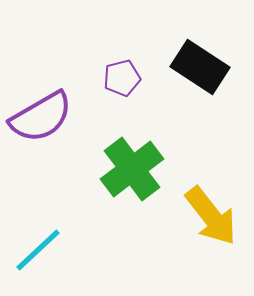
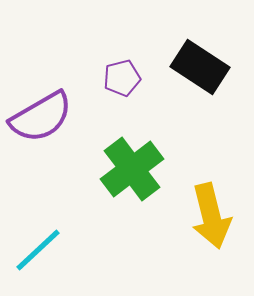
yellow arrow: rotated 24 degrees clockwise
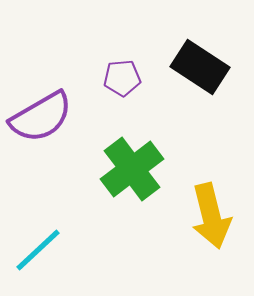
purple pentagon: rotated 9 degrees clockwise
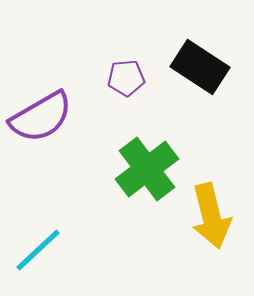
purple pentagon: moved 4 px right
green cross: moved 15 px right
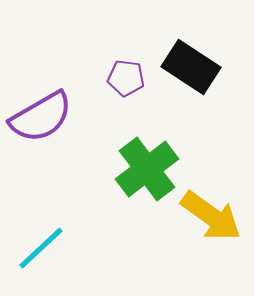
black rectangle: moved 9 px left
purple pentagon: rotated 12 degrees clockwise
yellow arrow: rotated 40 degrees counterclockwise
cyan line: moved 3 px right, 2 px up
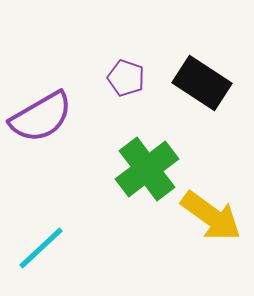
black rectangle: moved 11 px right, 16 px down
purple pentagon: rotated 12 degrees clockwise
